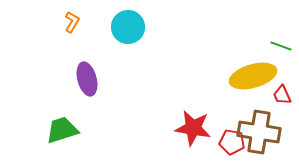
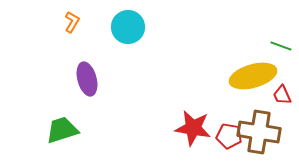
red pentagon: moved 3 px left, 6 px up
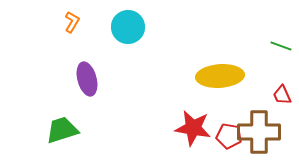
yellow ellipse: moved 33 px left; rotated 12 degrees clockwise
brown cross: rotated 9 degrees counterclockwise
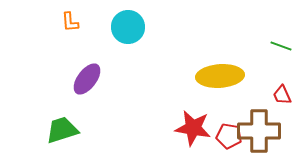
orange L-shape: moved 2 px left; rotated 145 degrees clockwise
purple ellipse: rotated 52 degrees clockwise
brown cross: moved 1 px up
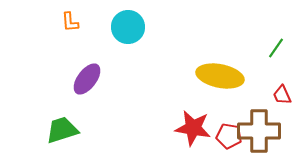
green line: moved 5 px left, 2 px down; rotated 75 degrees counterclockwise
yellow ellipse: rotated 15 degrees clockwise
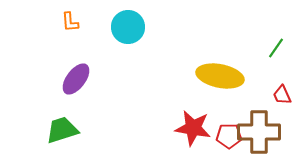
purple ellipse: moved 11 px left
brown cross: moved 1 px down
red pentagon: rotated 10 degrees counterclockwise
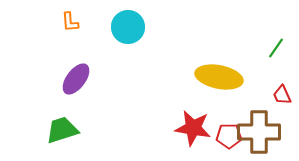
yellow ellipse: moved 1 px left, 1 px down
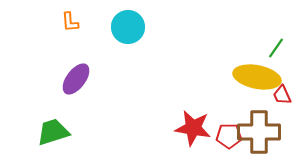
yellow ellipse: moved 38 px right
green trapezoid: moved 9 px left, 2 px down
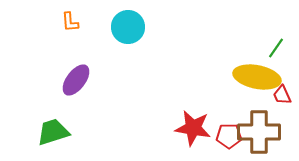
purple ellipse: moved 1 px down
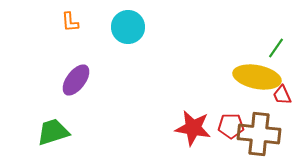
brown cross: moved 2 px down; rotated 6 degrees clockwise
red pentagon: moved 2 px right, 10 px up
